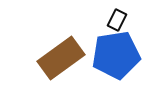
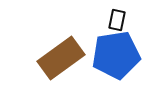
black rectangle: rotated 15 degrees counterclockwise
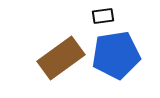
black rectangle: moved 14 px left, 4 px up; rotated 70 degrees clockwise
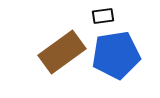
brown rectangle: moved 1 px right, 6 px up
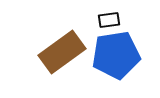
black rectangle: moved 6 px right, 4 px down
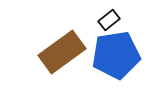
black rectangle: rotated 30 degrees counterclockwise
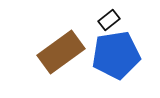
brown rectangle: moved 1 px left
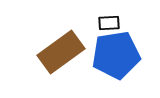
black rectangle: moved 3 px down; rotated 35 degrees clockwise
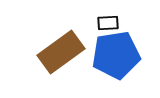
black rectangle: moved 1 px left
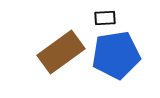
black rectangle: moved 3 px left, 5 px up
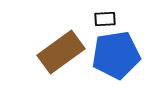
black rectangle: moved 1 px down
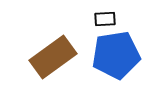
brown rectangle: moved 8 px left, 5 px down
